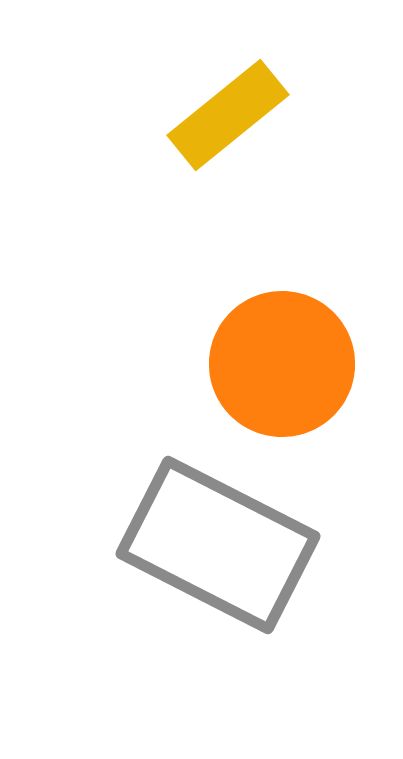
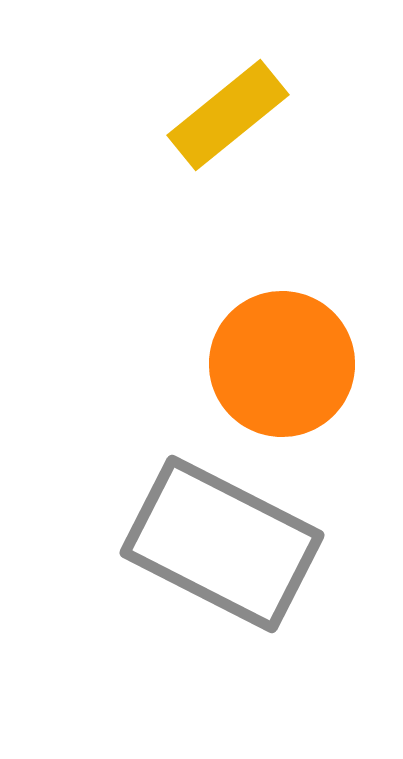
gray rectangle: moved 4 px right, 1 px up
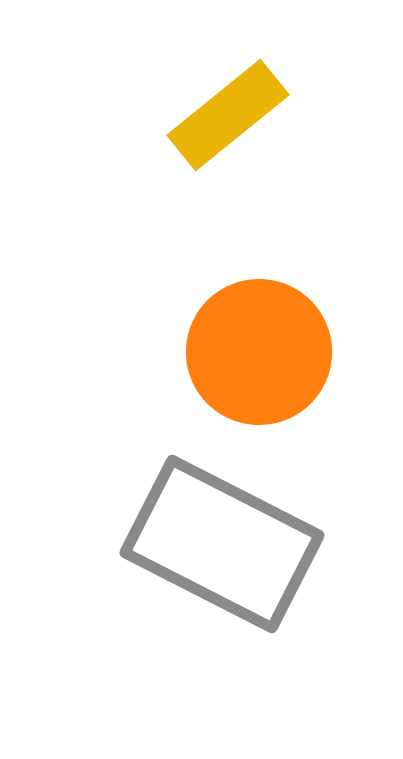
orange circle: moved 23 px left, 12 px up
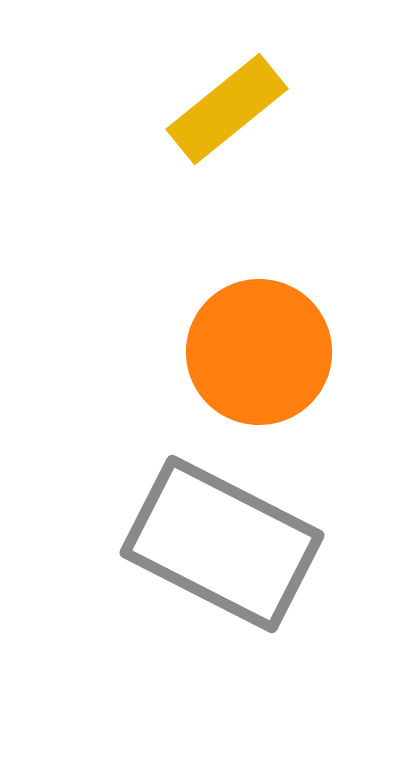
yellow rectangle: moved 1 px left, 6 px up
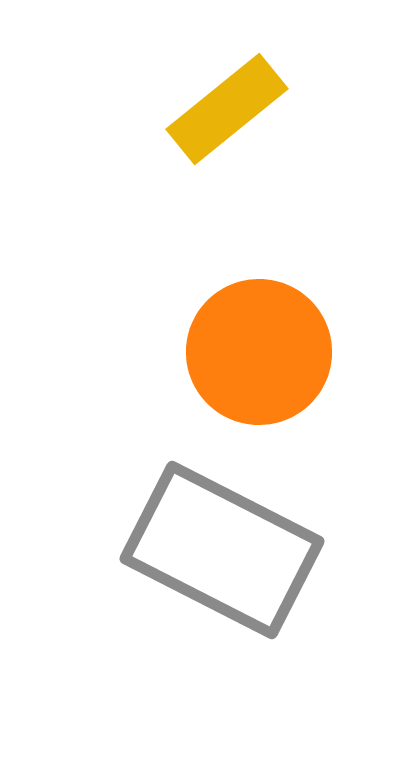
gray rectangle: moved 6 px down
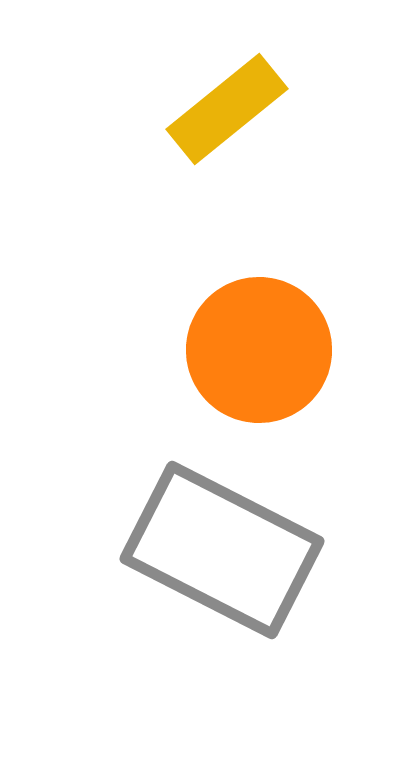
orange circle: moved 2 px up
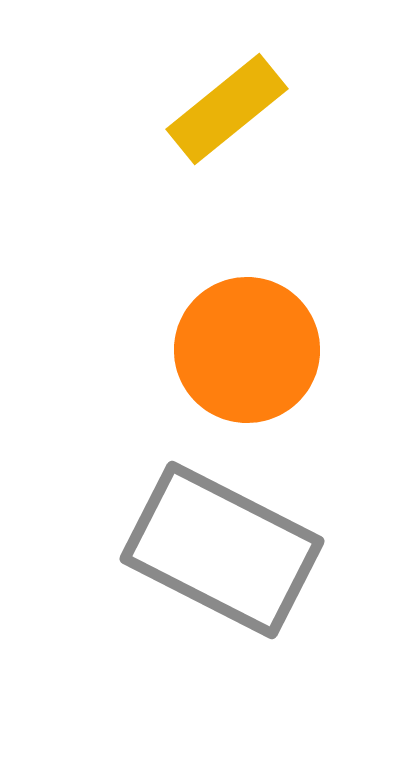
orange circle: moved 12 px left
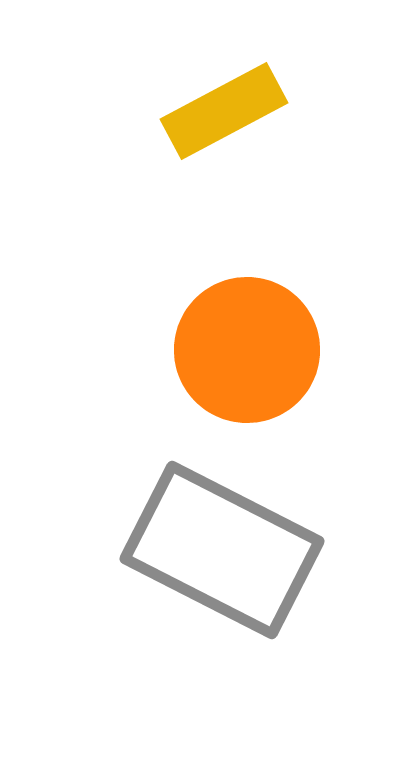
yellow rectangle: moved 3 px left, 2 px down; rotated 11 degrees clockwise
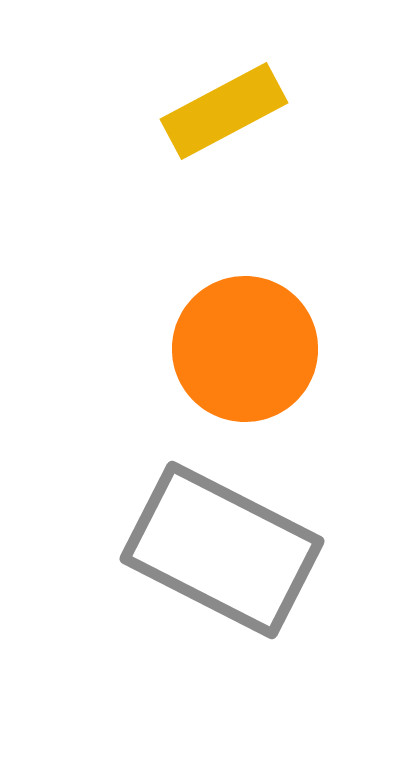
orange circle: moved 2 px left, 1 px up
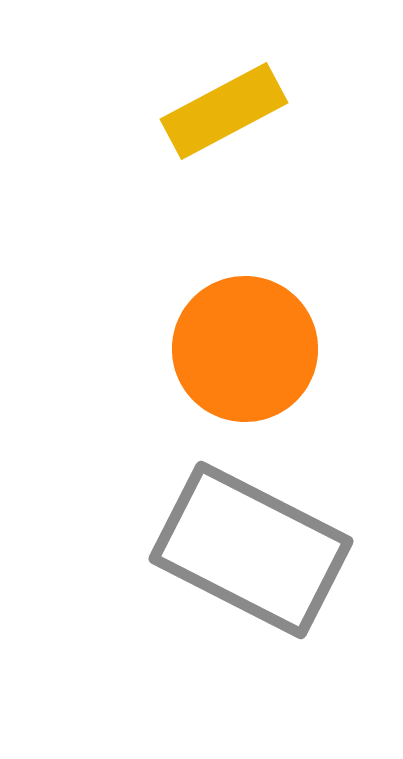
gray rectangle: moved 29 px right
